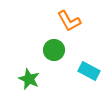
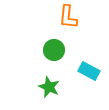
orange L-shape: moved 1 px left, 4 px up; rotated 35 degrees clockwise
green star: moved 20 px right, 8 px down
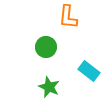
green circle: moved 8 px left, 3 px up
cyan rectangle: rotated 10 degrees clockwise
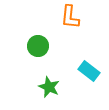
orange L-shape: moved 2 px right
green circle: moved 8 px left, 1 px up
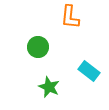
green circle: moved 1 px down
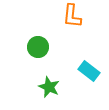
orange L-shape: moved 2 px right, 1 px up
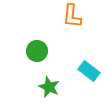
green circle: moved 1 px left, 4 px down
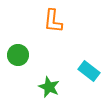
orange L-shape: moved 19 px left, 5 px down
green circle: moved 19 px left, 4 px down
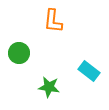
green circle: moved 1 px right, 2 px up
green star: rotated 15 degrees counterclockwise
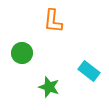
green circle: moved 3 px right
green star: rotated 10 degrees clockwise
